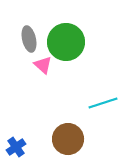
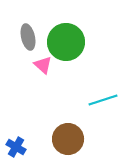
gray ellipse: moved 1 px left, 2 px up
cyan line: moved 3 px up
blue cross: rotated 24 degrees counterclockwise
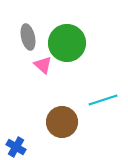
green circle: moved 1 px right, 1 px down
brown circle: moved 6 px left, 17 px up
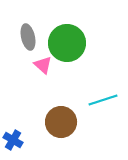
brown circle: moved 1 px left
blue cross: moved 3 px left, 7 px up
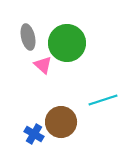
blue cross: moved 21 px right, 6 px up
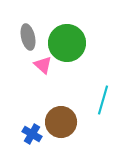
cyan line: rotated 56 degrees counterclockwise
blue cross: moved 2 px left
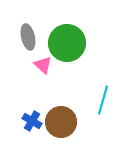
blue cross: moved 13 px up
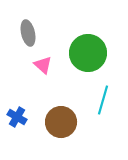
gray ellipse: moved 4 px up
green circle: moved 21 px right, 10 px down
blue cross: moved 15 px left, 4 px up
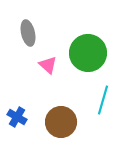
pink triangle: moved 5 px right
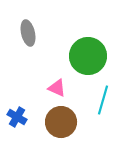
green circle: moved 3 px down
pink triangle: moved 9 px right, 23 px down; rotated 18 degrees counterclockwise
